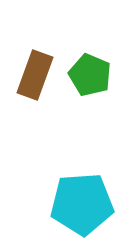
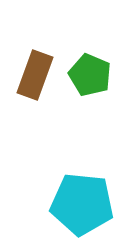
cyan pentagon: rotated 10 degrees clockwise
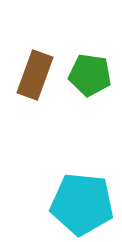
green pentagon: rotated 15 degrees counterclockwise
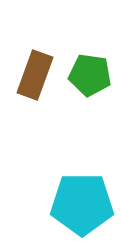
cyan pentagon: rotated 6 degrees counterclockwise
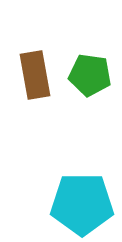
brown rectangle: rotated 30 degrees counterclockwise
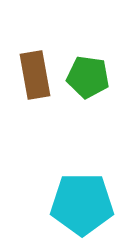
green pentagon: moved 2 px left, 2 px down
